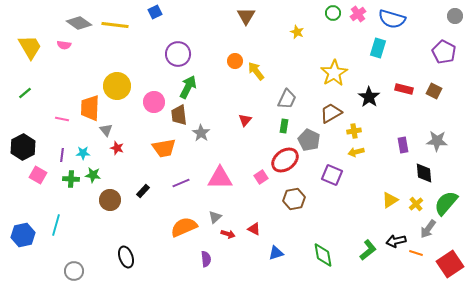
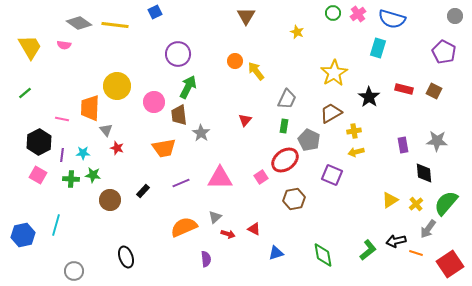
black hexagon at (23, 147): moved 16 px right, 5 px up
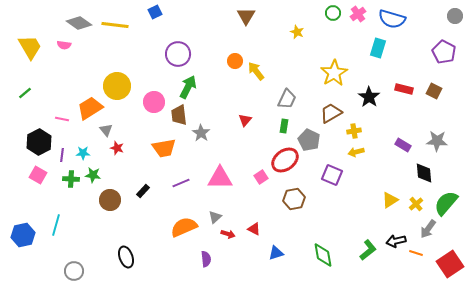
orange trapezoid at (90, 108): rotated 56 degrees clockwise
purple rectangle at (403, 145): rotated 49 degrees counterclockwise
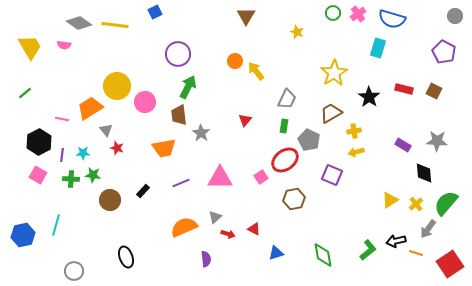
pink circle at (154, 102): moved 9 px left
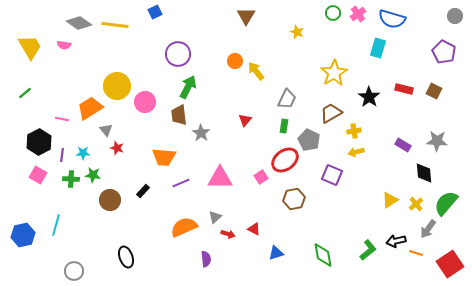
orange trapezoid at (164, 148): moved 9 px down; rotated 15 degrees clockwise
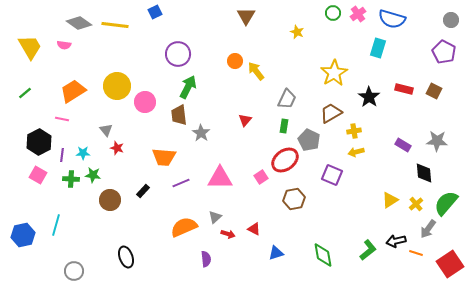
gray circle at (455, 16): moved 4 px left, 4 px down
orange trapezoid at (90, 108): moved 17 px left, 17 px up
